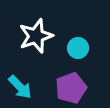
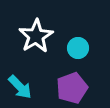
white star: rotated 12 degrees counterclockwise
purple pentagon: moved 1 px right
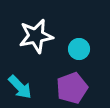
white star: rotated 20 degrees clockwise
cyan circle: moved 1 px right, 1 px down
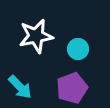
cyan circle: moved 1 px left
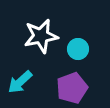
white star: moved 5 px right
cyan arrow: moved 5 px up; rotated 92 degrees clockwise
